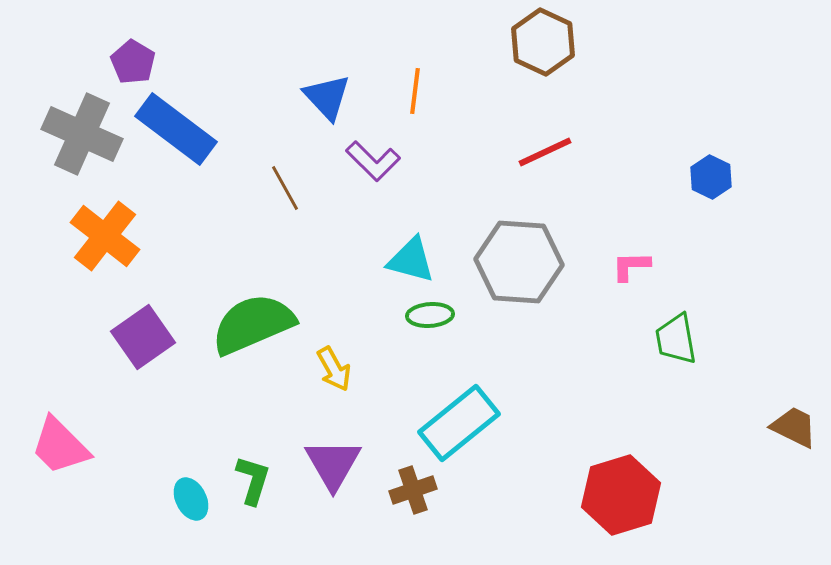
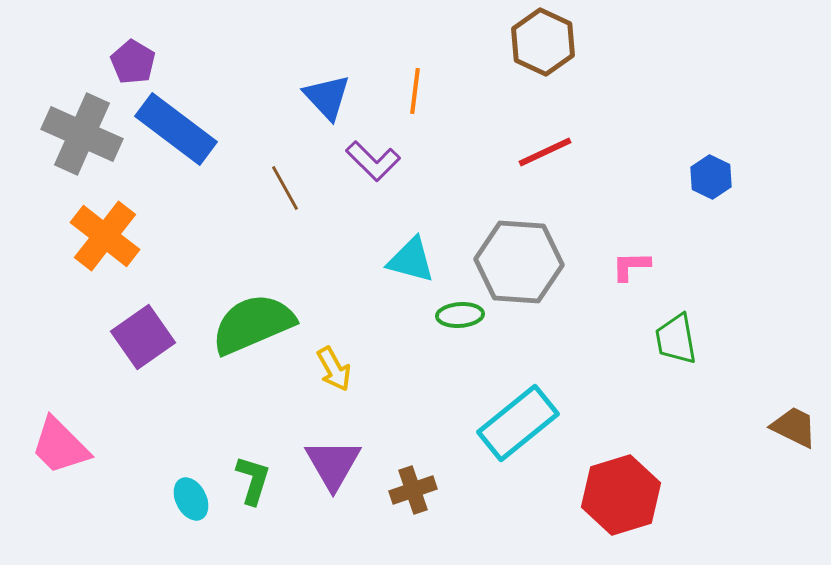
green ellipse: moved 30 px right
cyan rectangle: moved 59 px right
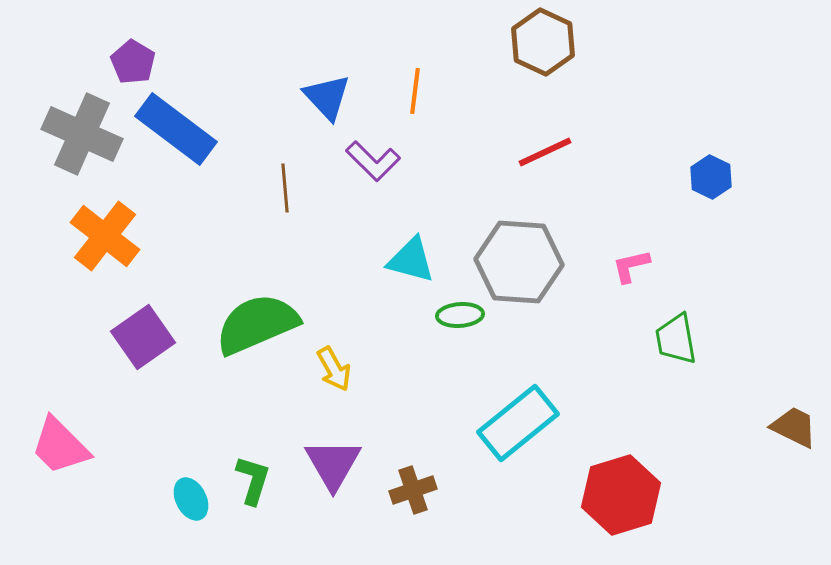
brown line: rotated 24 degrees clockwise
pink L-shape: rotated 12 degrees counterclockwise
green semicircle: moved 4 px right
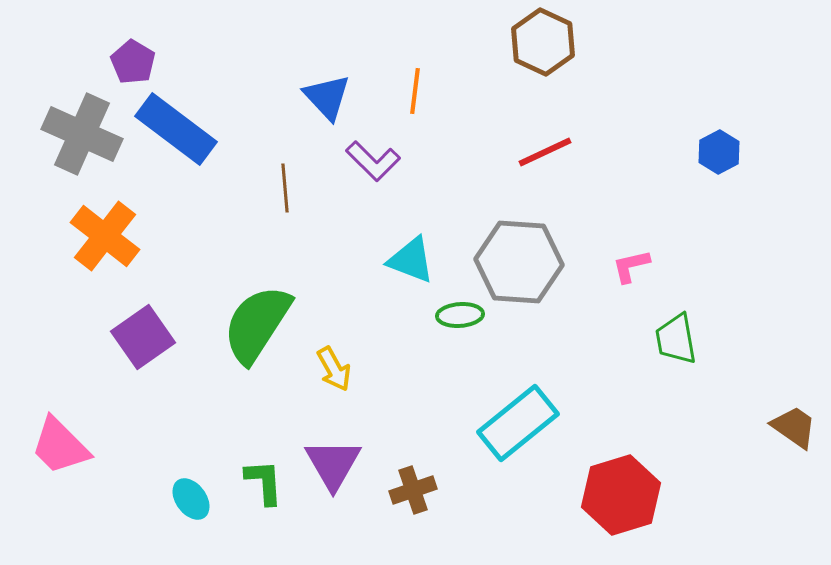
blue hexagon: moved 8 px right, 25 px up; rotated 6 degrees clockwise
cyan triangle: rotated 6 degrees clockwise
green semicircle: rotated 34 degrees counterclockwise
brown trapezoid: rotated 9 degrees clockwise
green L-shape: moved 11 px right, 2 px down; rotated 21 degrees counterclockwise
cyan ellipse: rotated 9 degrees counterclockwise
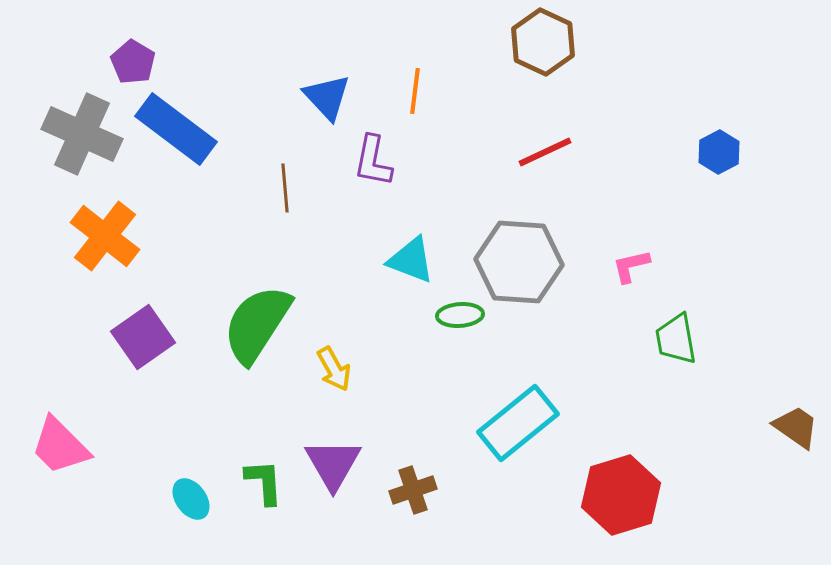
purple L-shape: rotated 56 degrees clockwise
brown trapezoid: moved 2 px right
